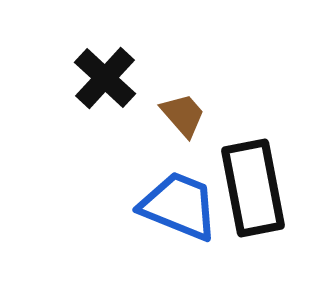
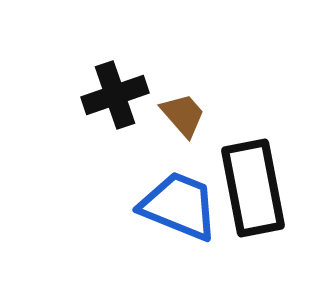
black cross: moved 10 px right, 17 px down; rotated 28 degrees clockwise
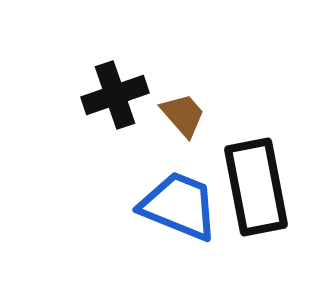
black rectangle: moved 3 px right, 1 px up
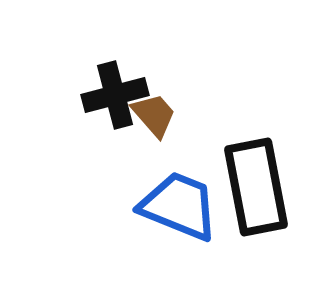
black cross: rotated 4 degrees clockwise
brown trapezoid: moved 29 px left
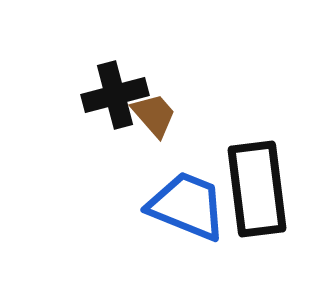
black rectangle: moved 1 px right, 2 px down; rotated 4 degrees clockwise
blue trapezoid: moved 8 px right
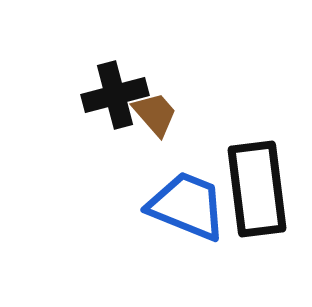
brown trapezoid: moved 1 px right, 1 px up
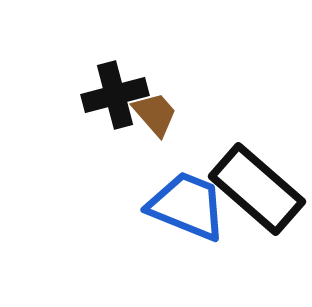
black rectangle: rotated 42 degrees counterclockwise
